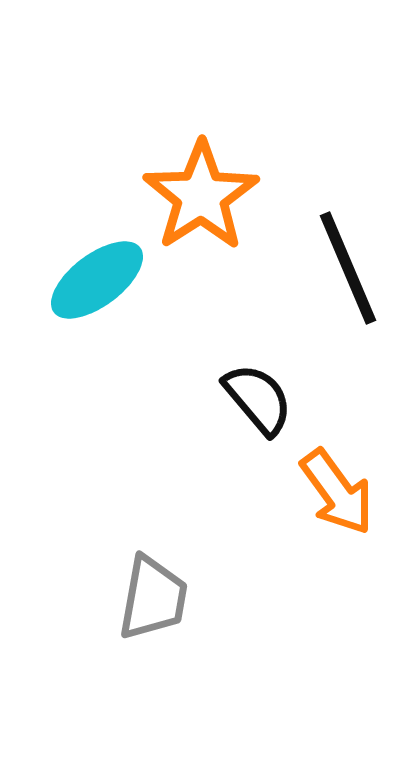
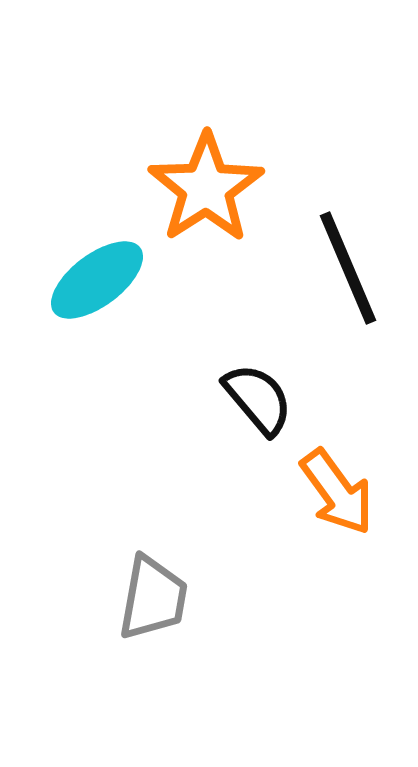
orange star: moved 5 px right, 8 px up
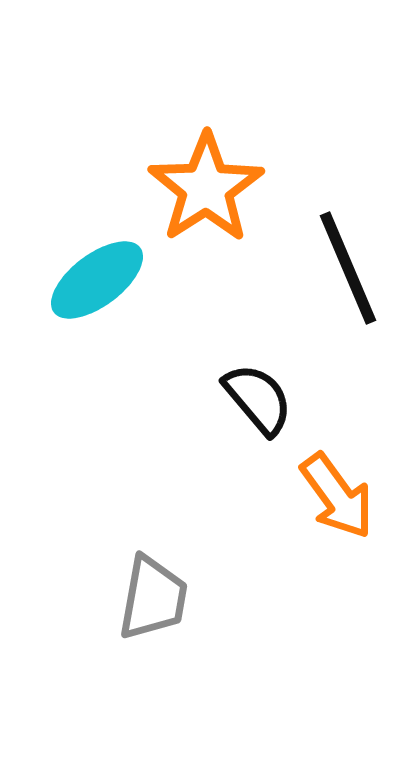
orange arrow: moved 4 px down
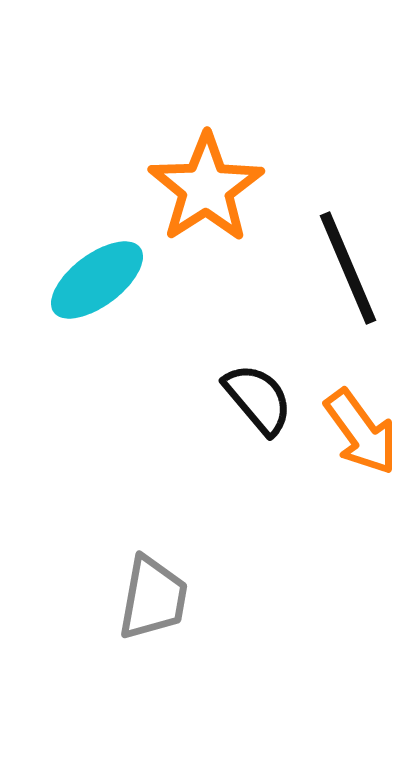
orange arrow: moved 24 px right, 64 px up
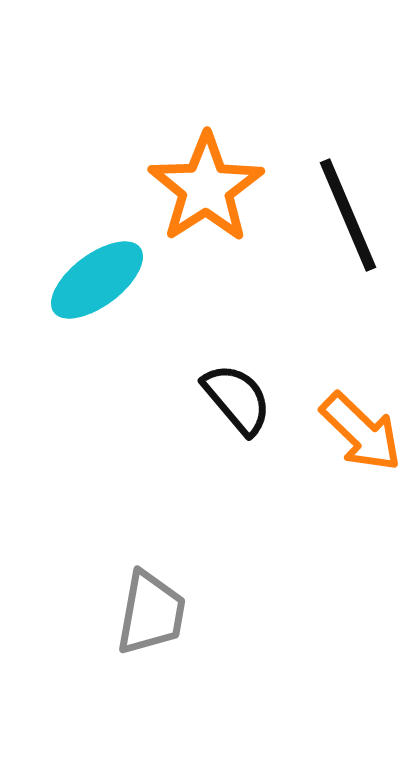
black line: moved 53 px up
black semicircle: moved 21 px left
orange arrow: rotated 10 degrees counterclockwise
gray trapezoid: moved 2 px left, 15 px down
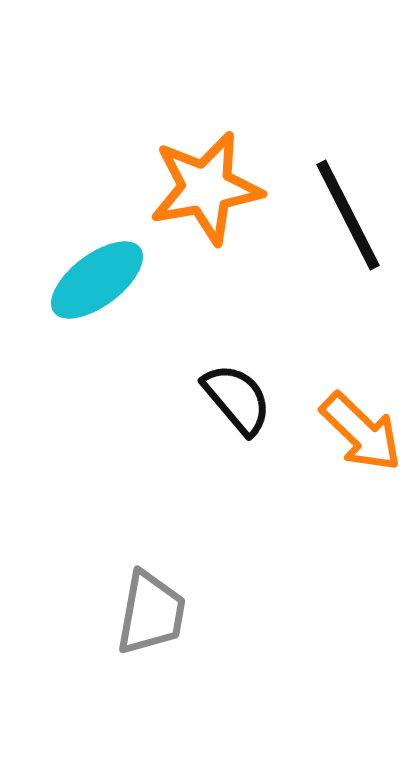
orange star: rotated 23 degrees clockwise
black line: rotated 4 degrees counterclockwise
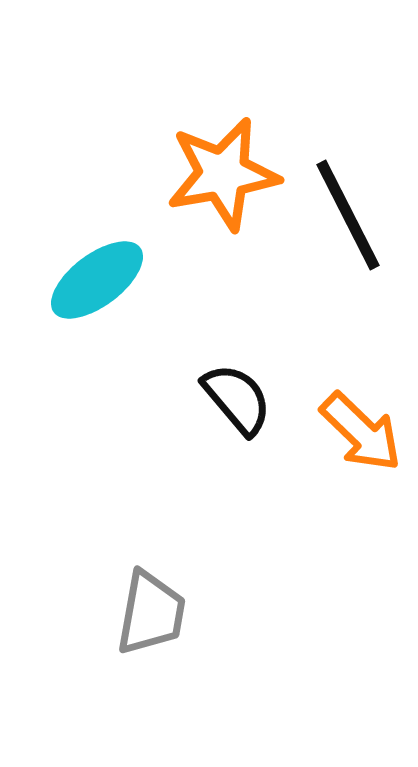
orange star: moved 17 px right, 14 px up
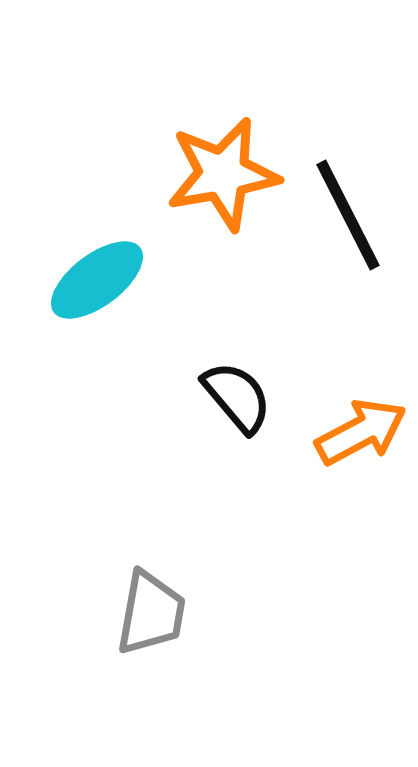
black semicircle: moved 2 px up
orange arrow: rotated 72 degrees counterclockwise
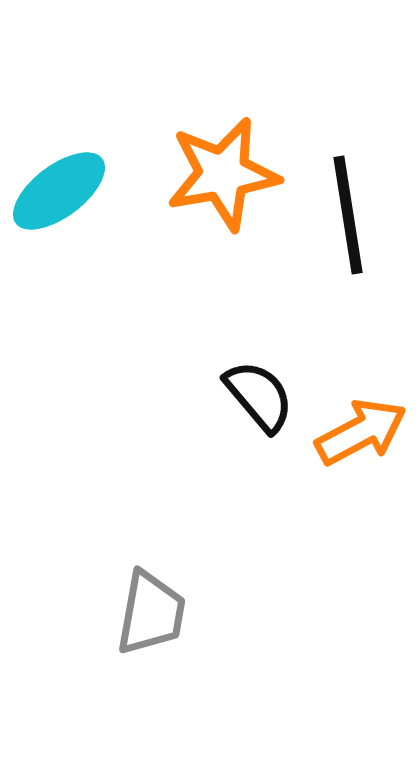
black line: rotated 18 degrees clockwise
cyan ellipse: moved 38 px left, 89 px up
black semicircle: moved 22 px right, 1 px up
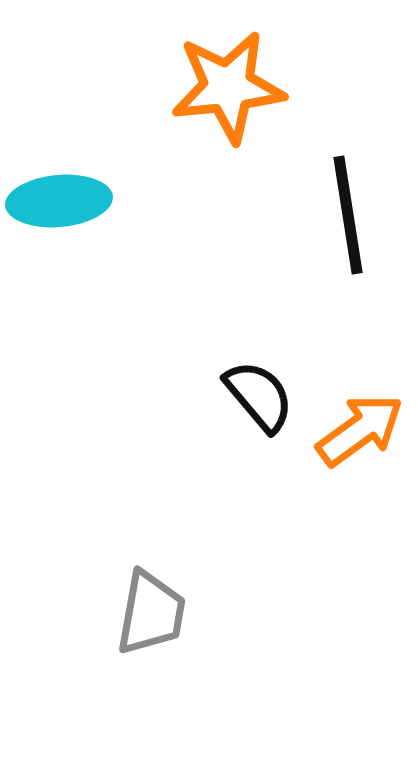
orange star: moved 5 px right, 87 px up; rotated 4 degrees clockwise
cyan ellipse: moved 10 px down; rotated 32 degrees clockwise
orange arrow: moved 1 px left, 2 px up; rotated 8 degrees counterclockwise
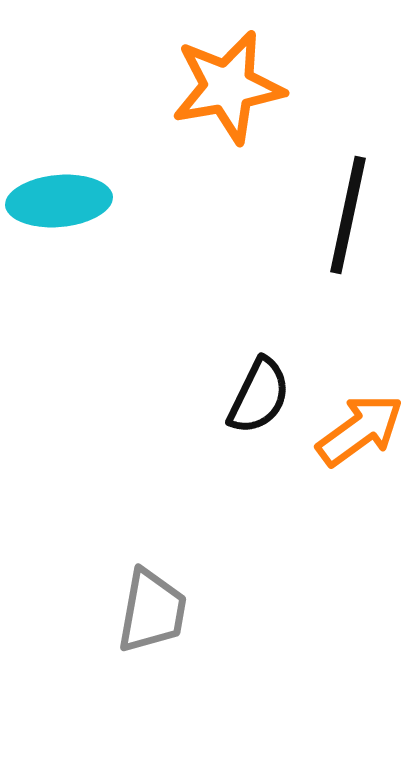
orange star: rotated 4 degrees counterclockwise
black line: rotated 21 degrees clockwise
black semicircle: rotated 66 degrees clockwise
gray trapezoid: moved 1 px right, 2 px up
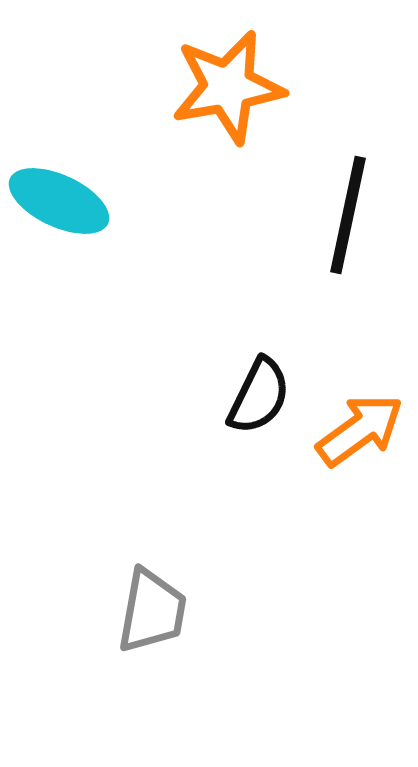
cyan ellipse: rotated 30 degrees clockwise
